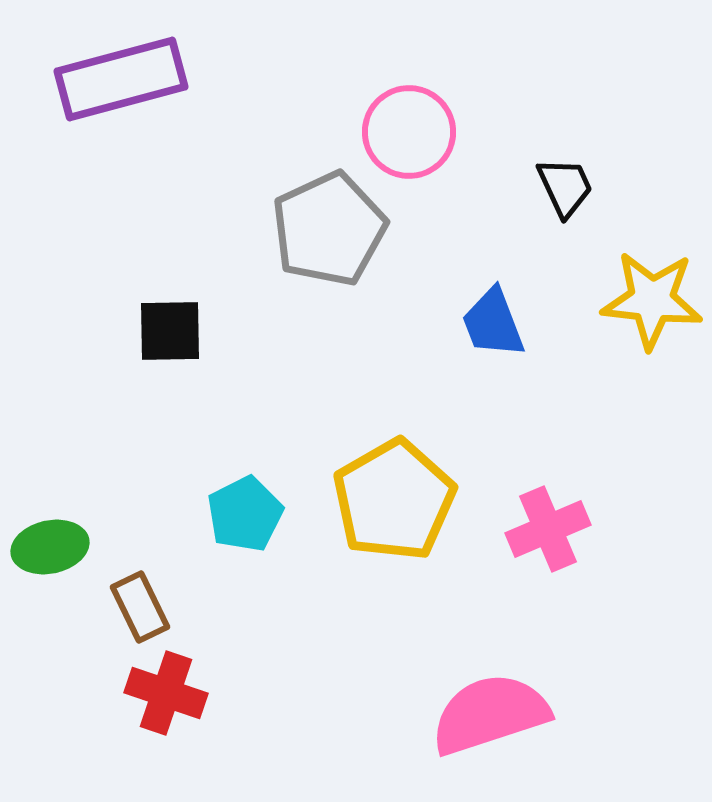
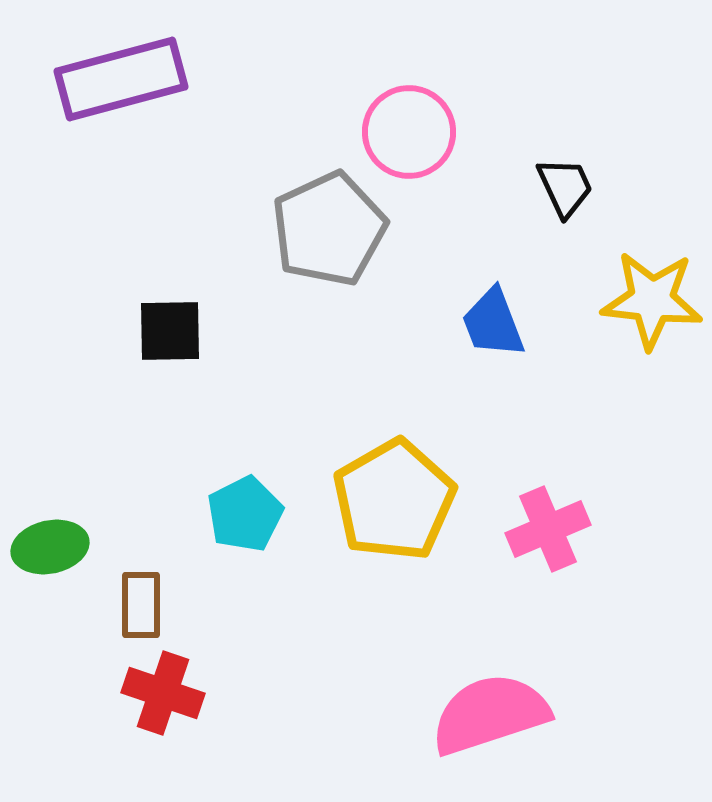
brown rectangle: moved 1 px right, 2 px up; rotated 26 degrees clockwise
red cross: moved 3 px left
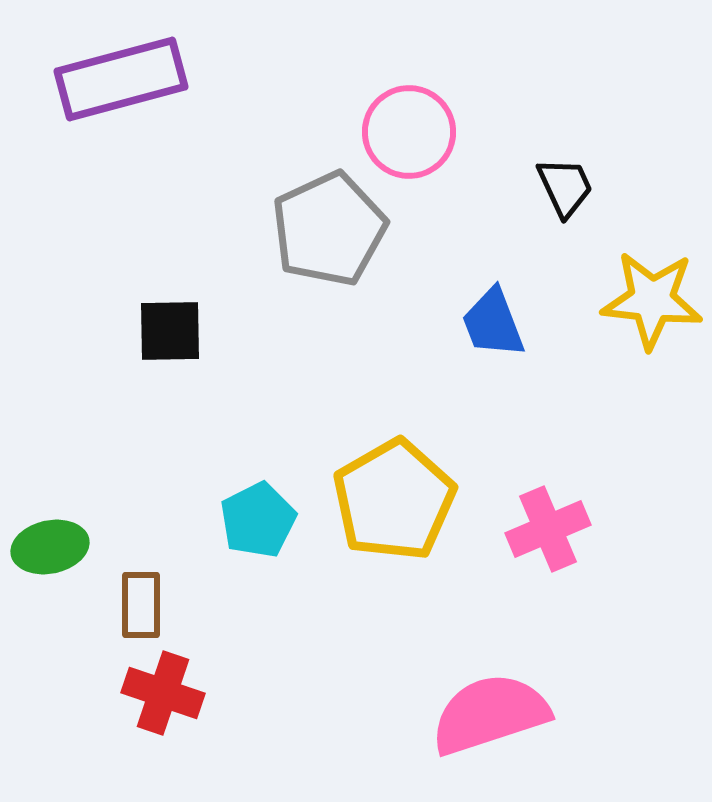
cyan pentagon: moved 13 px right, 6 px down
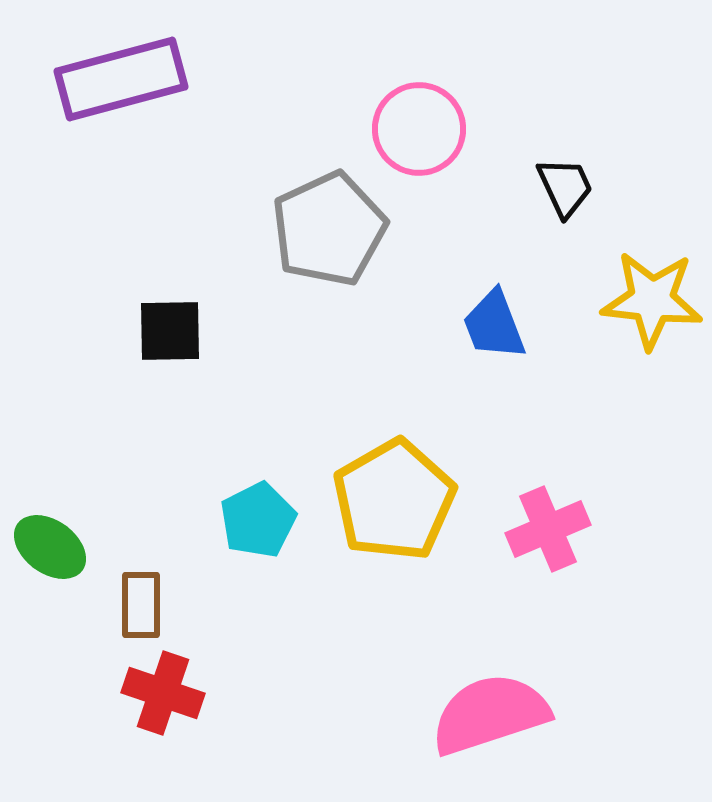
pink circle: moved 10 px right, 3 px up
blue trapezoid: moved 1 px right, 2 px down
green ellipse: rotated 48 degrees clockwise
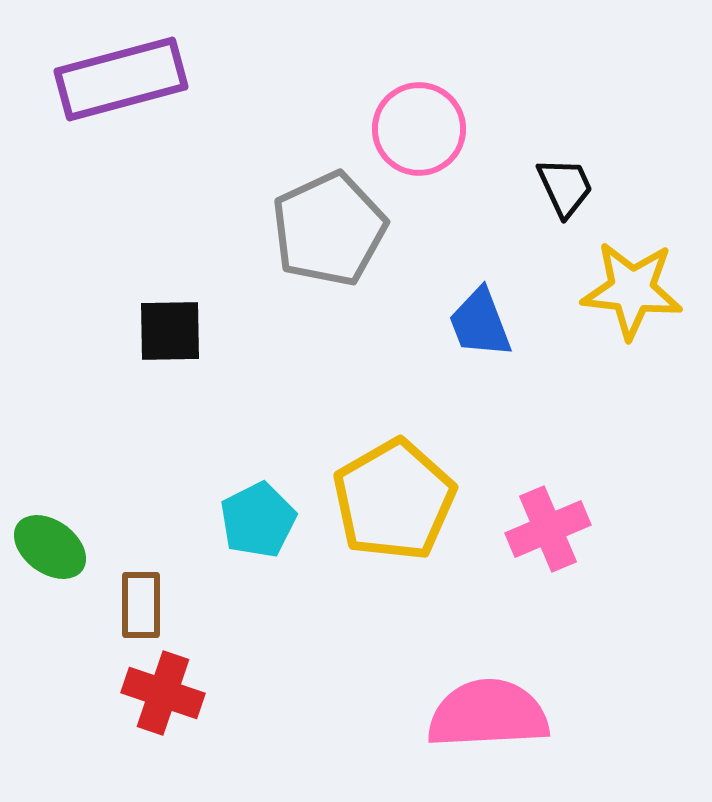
yellow star: moved 20 px left, 10 px up
blue trapezoid: moved 14 px left, 2 px up
pink semicircle: moved 2 px left; rotated 15 degrees clockwise
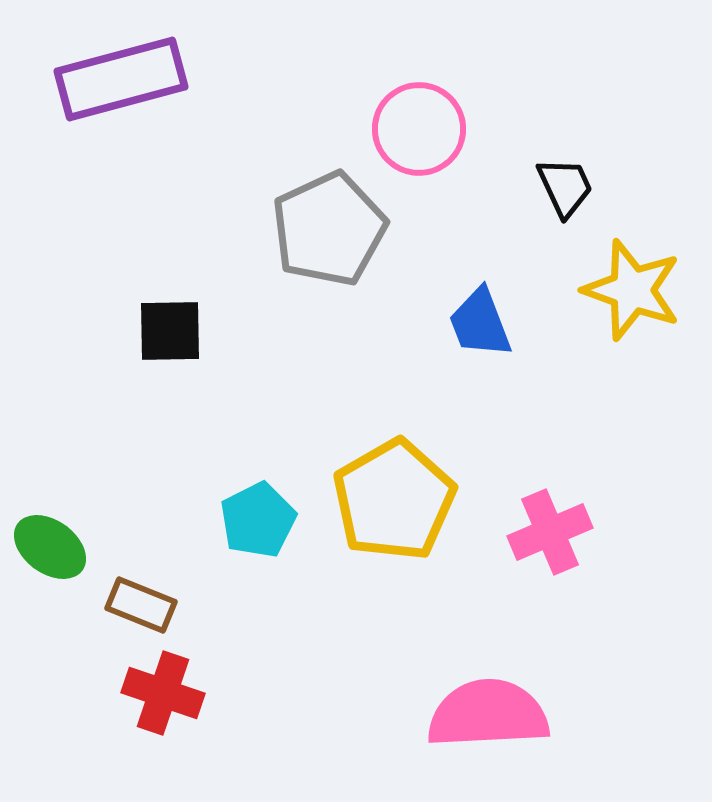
yellow star: rotated 14 degrees clockwise
pink cross: moved 2 px right, 3 px down
brown rectangle: rotated 68 degrees counterclockwise
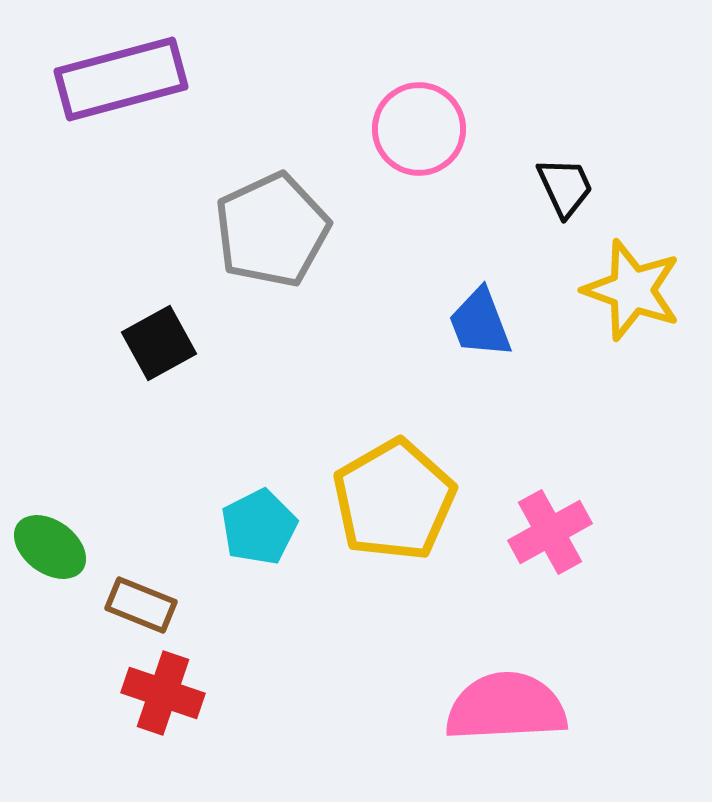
gray pentagon: moved 57 px left, 1 px down
black square: moved 11 px left, 12 px down; rotated 28 degrees counterclockwise
cyan pentagon: moved 1 px right, 7 px down
pink cross: rotated 6 degrees counterclockwise
pink semicircle: moved 18 px right, 7 px up
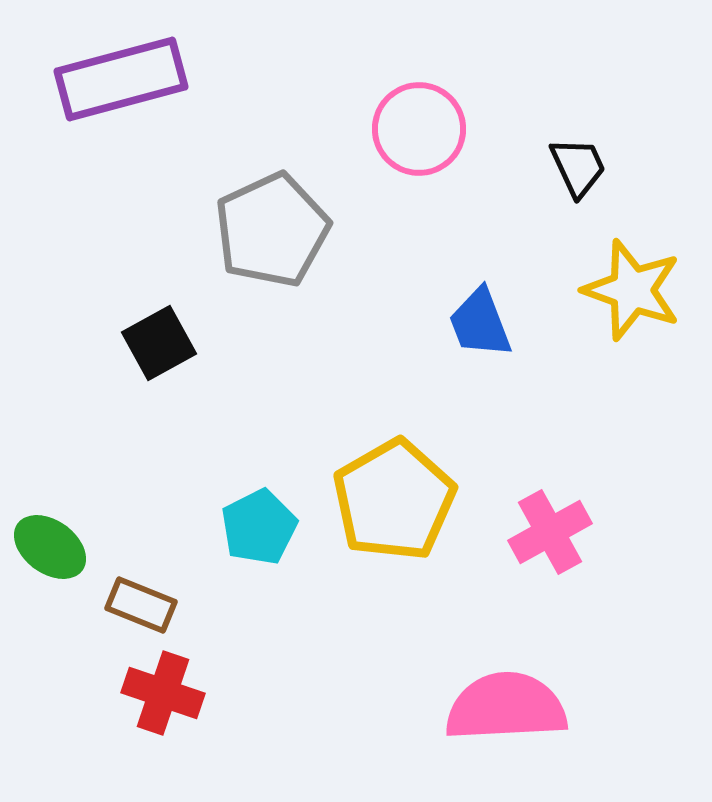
black trapezoid: moved 13 px right, 20 px up
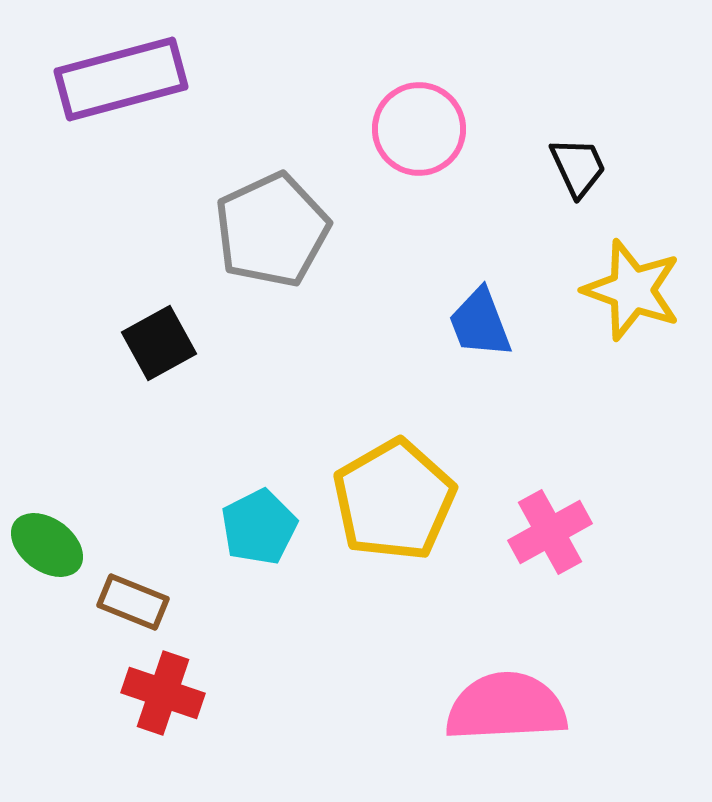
green ellipse: moved 3 px left, 2 px up
brown rectangle: moved 8 px left, 3 px up
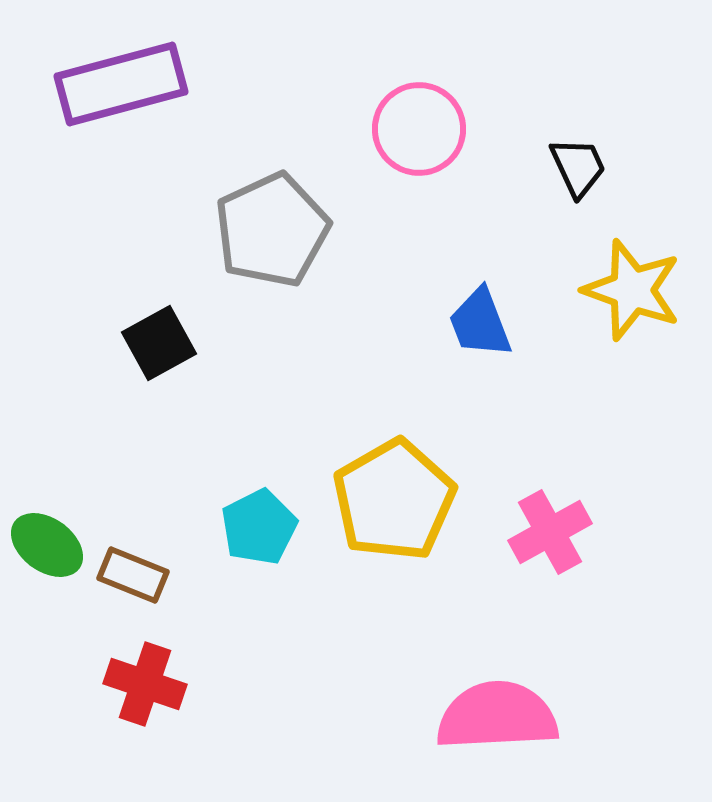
purple rectangle: moved 5 px down
brown rectangle: moved 27 px up
red cross: moved 18 px left, 9 px up
pink semicircle: moved 9 px left, 9 px down
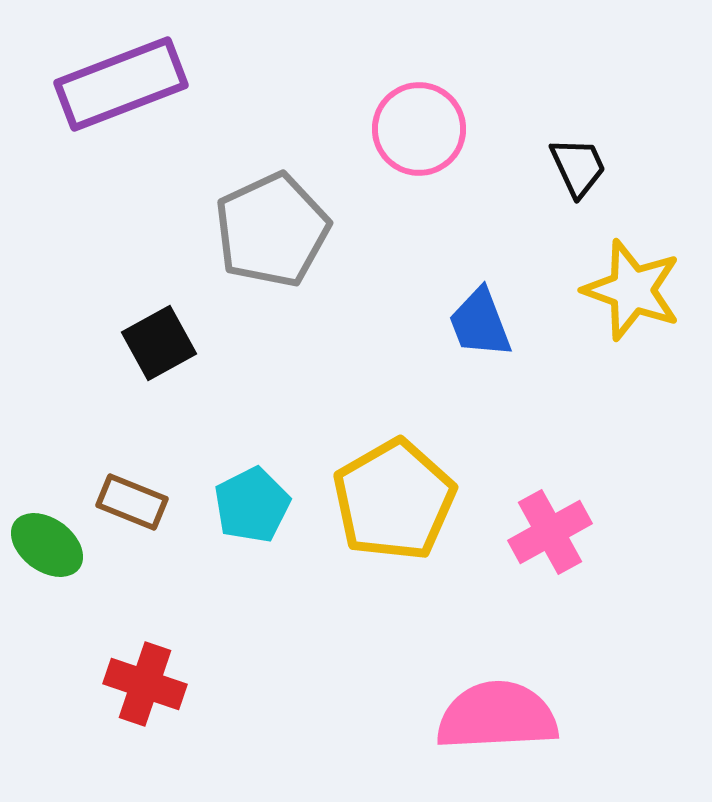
purple rectangle: rotated 6 degrees counterclockwise
cyan pentagon: moved 7 px left, 22 px up
brown rectangle: moved 1 px left, 73 px up
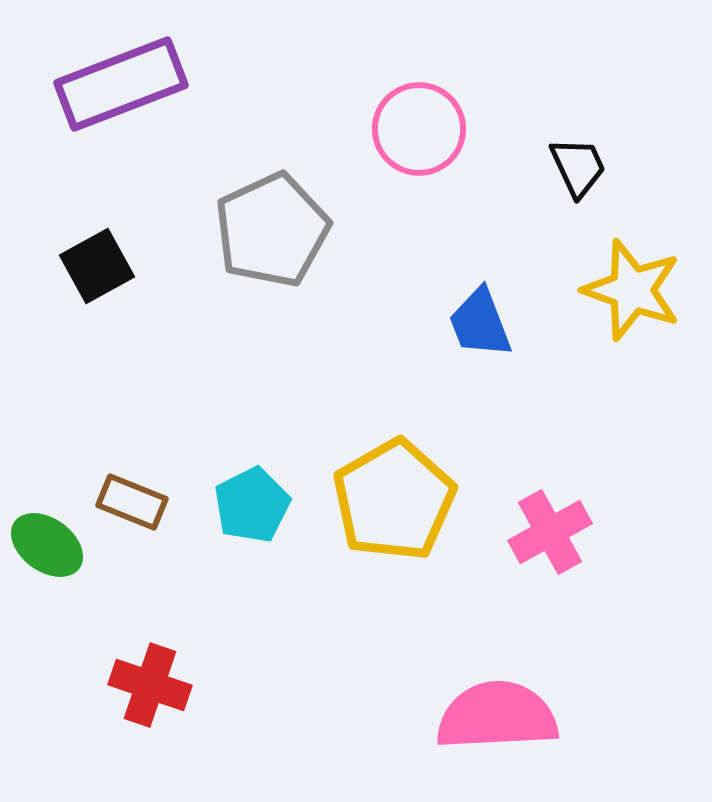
black square: moved 62 px left, 77 px up
red cross: moved 5 px right, 1 px down
